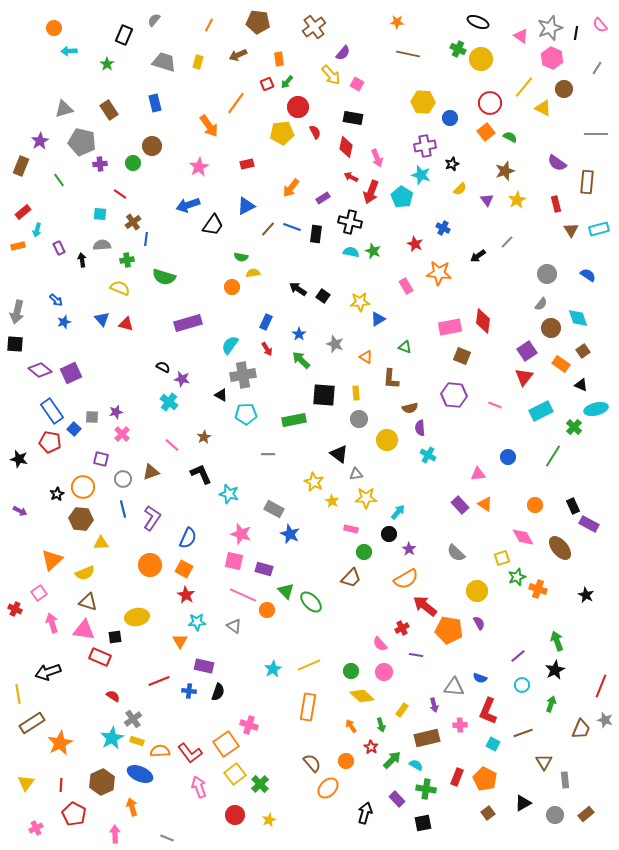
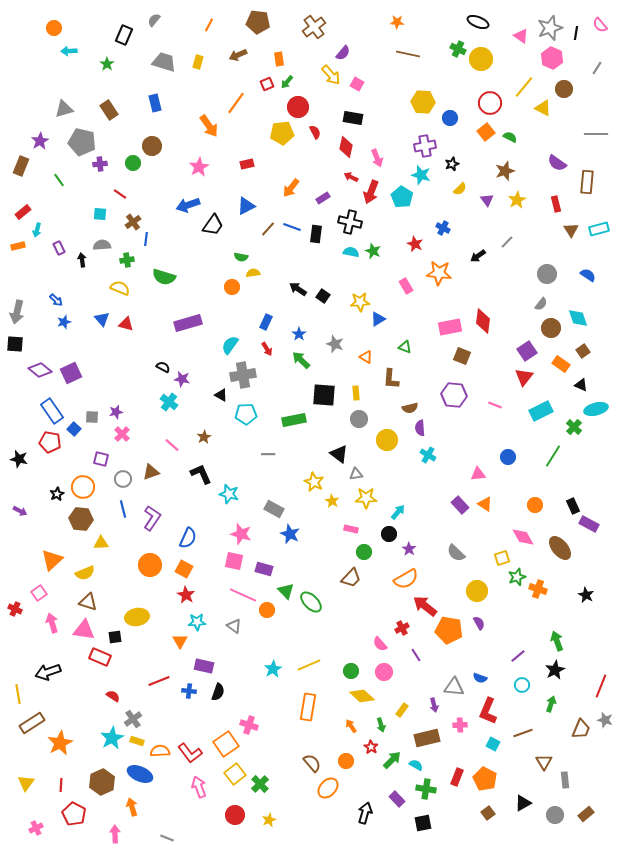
purple line at (416, 655): rotated 48 degrees clockwise
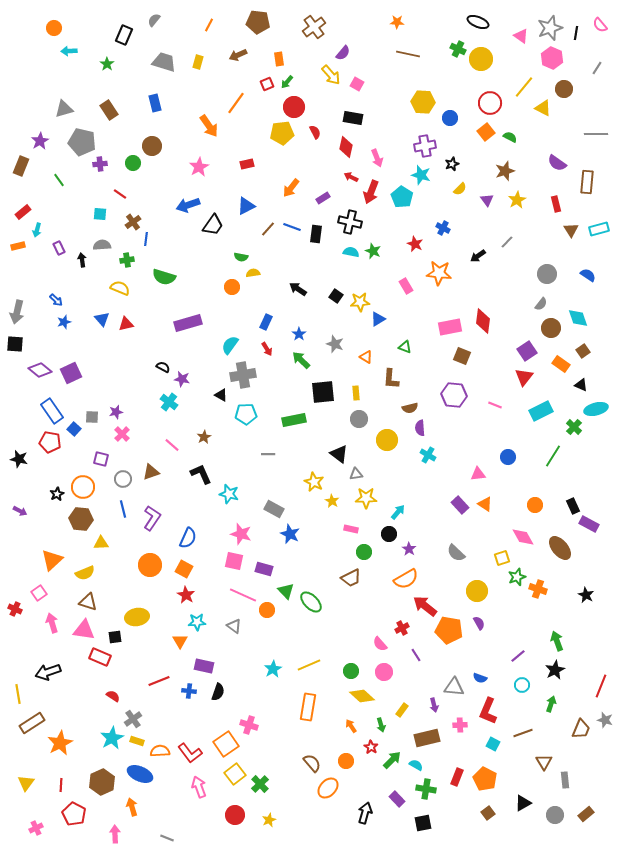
red circle at (298, 107): moved 4 px left
black square at (323, 296): moved 13 px right
red triangle at (126, 324): rotated 28 degrees counterclockwise
black square at (324, 395): moved 1 px left, 3 px up; rotated 10 degrees counterclockwise
brown trapezoid at (351, 578): rotated 20 degrees clockwise
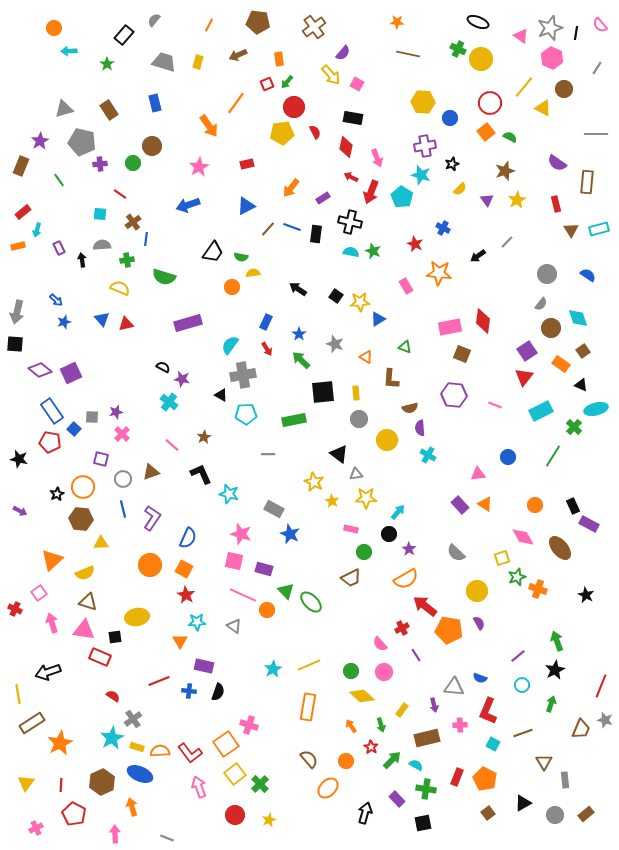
black rectangle at (124, 35): rotated 18 degrees clockwise
black trapezoid at (213, 225): moved 27 px down
brown square at (462, 356): moved 2 px up
yellow rectangle at (137, 741): moved 6 px down
brown semicircle at (312, 763): moved 3 px left, 4 px up
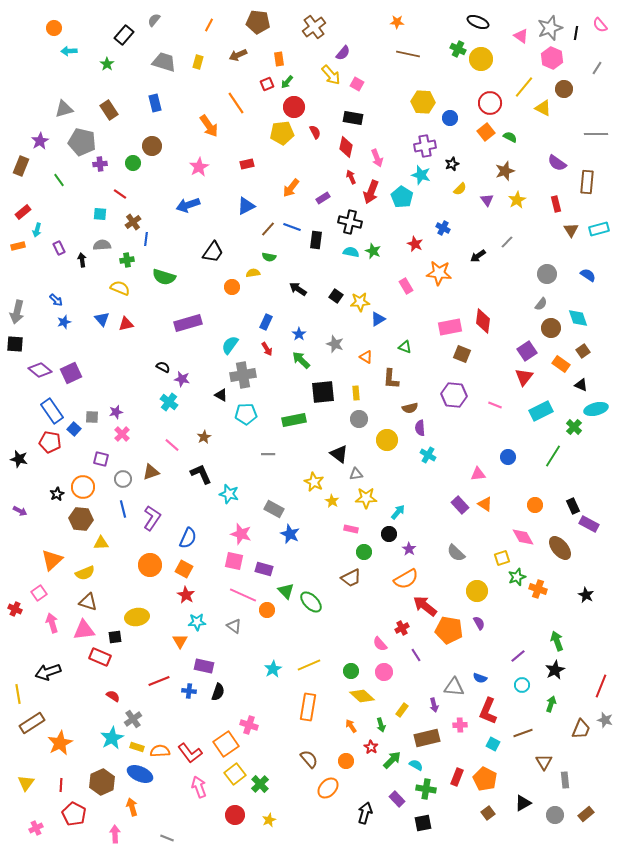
orange line at (236, 103): rotated 70 degrees counterclockwise
red arrow at (351, 177): rotated 40 degrees clockwise
black rectangle at (316, 234): moved 6 px down
green semicircle at (241, 257): moved 28 px right
pink triangle at (84, 630): rotated 15 degrees counterclockwise
